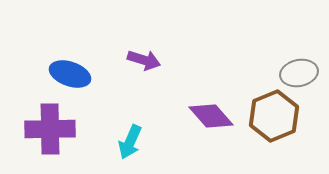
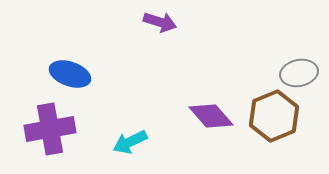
purple arrow: moved 16 px right, 38 px up
purple cross: rotated 9 degrees counterclockwise
cyan arrow: rotated 40 degrees clockwise
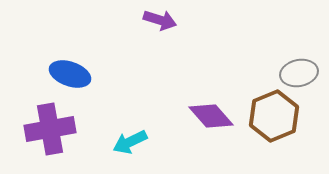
purple arrow: moved 2 px up
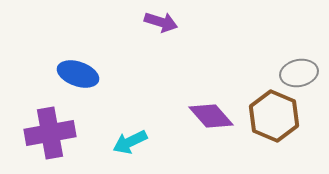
purple arrow: moved 1 px right, 2 px down
blue ellipse: moved 8 px right
brown hexagon: rotated 15 degrees counterclockwise
purple cross: moved 4 px down
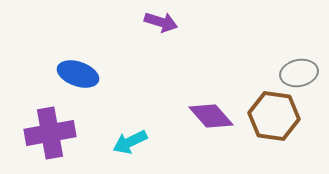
brown hexagon: rotated 15 degrees counterclockwise
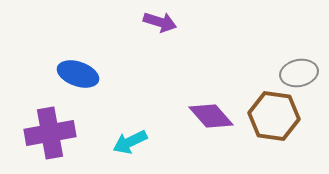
purple arrow: moved 1 px left
